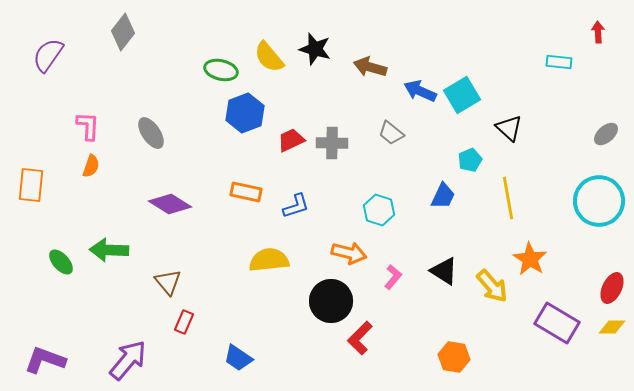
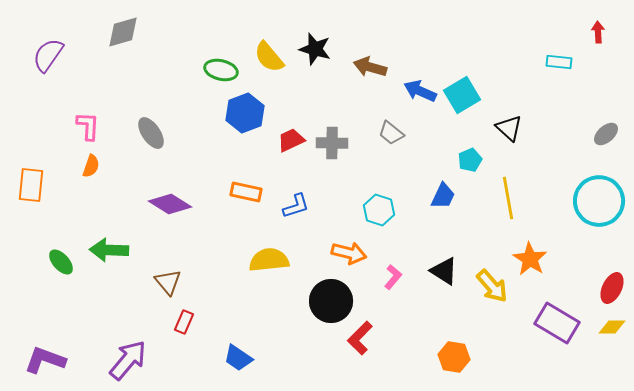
gray diamond at (123, 32): rotated 36 degrees clockwise
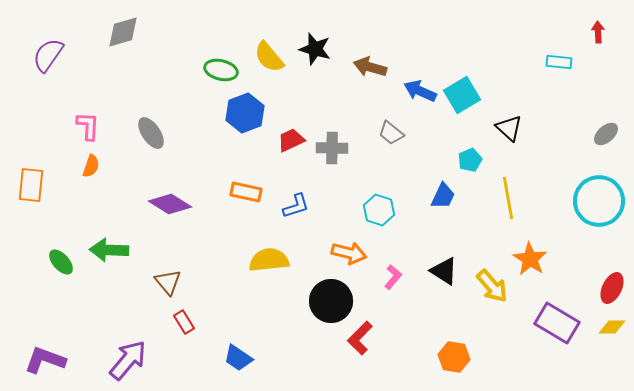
gray cross at (332, 143): moved 5 px down
red rectangle at (184, 322): rotated 55 degrees counterclockwise
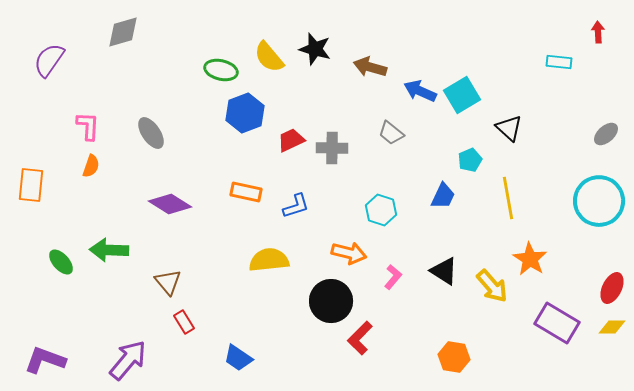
purple semicircle at (48, 55): moved 1 px right, 5 px down
cyan hexagon at (379, 210): moved 2 px right
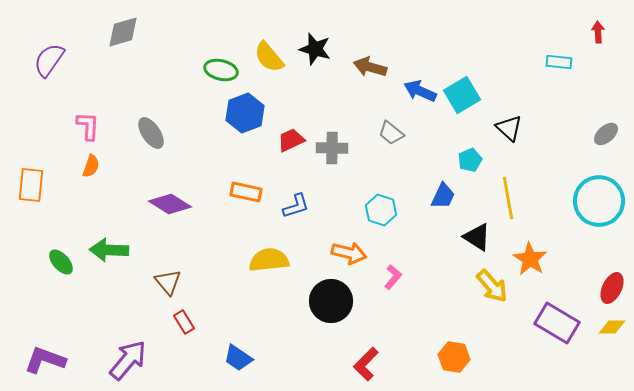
black triangle at (444, 271): moved 33 px right, 34 px up
red L-shape at (360, 338): moved 6 px right, 26 px down
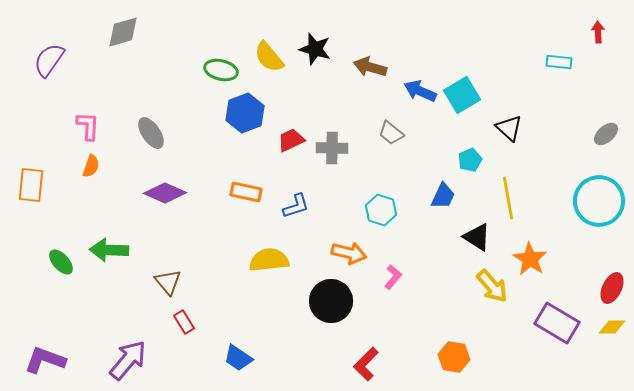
purple diamond at (170, 204): moved 5 px left, 11 px up; rotated 9 degrees counterclockwise
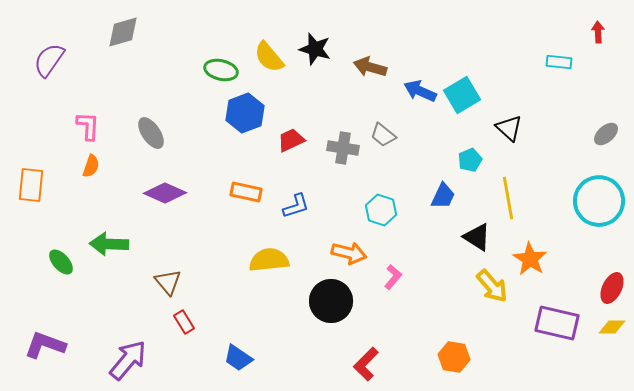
gray trapezoid at (391, 133): moved 8 px left, 2 px down
gray cross at (332, 148): moved 11 px right; rotated 8 degrees clockwise
green arrow at (109, 250): moved 6 px up
purple rectangle at (557, 323): rotated 18 degrees counterclockwise
purple L-shape at (45, 360): moved 15 px up
